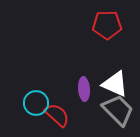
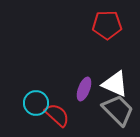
purple ellipse: rotated 25 degrees clockwise
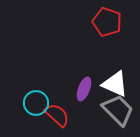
red pentagon: moved 3 px up; rotated 20 degrees clockwise
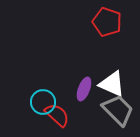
white triangle: moved 3 px left
cyan circle: moved 7 px right, 1 px up
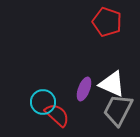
gray trapezoid: rotated 108 degrees counterclockwise
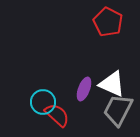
red pentagon: moved 1 px right; rotated 8 degrees clockwise
